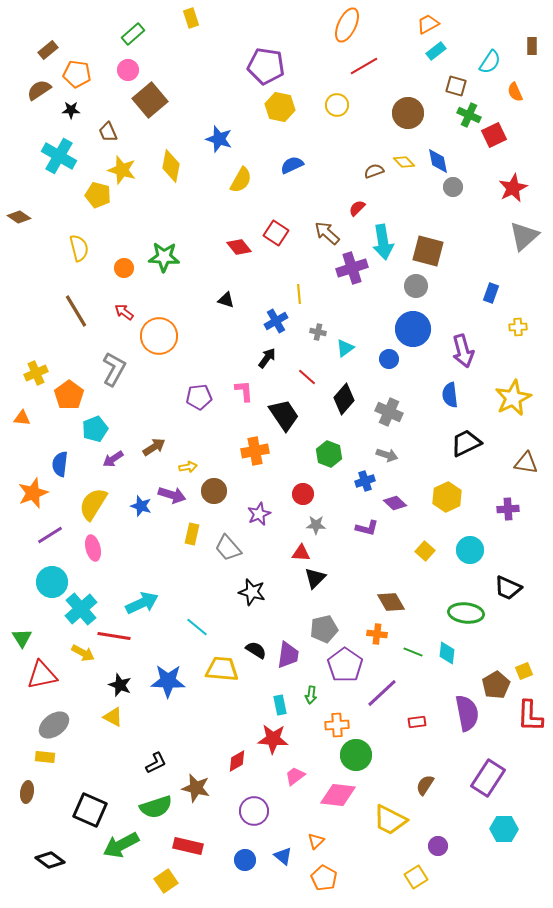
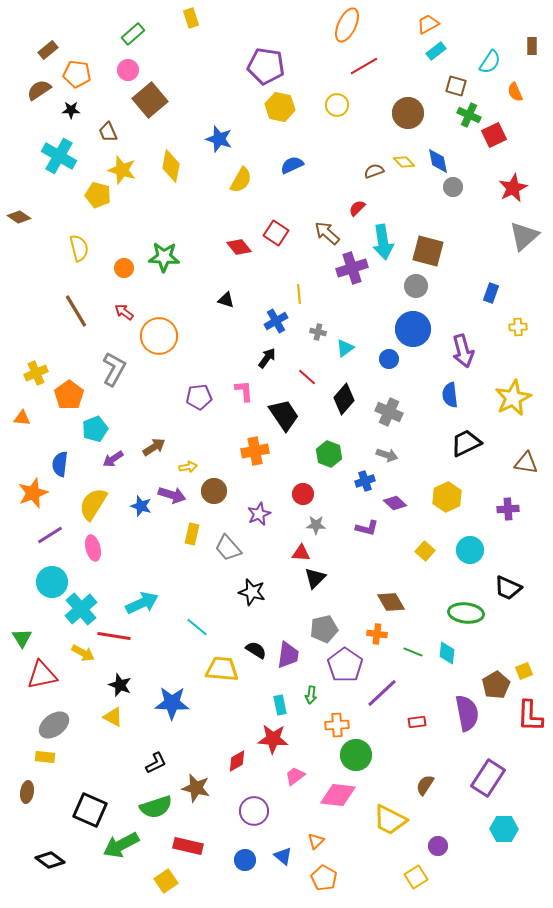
blue star at (168, 681): moved 4 px right, 22 px down
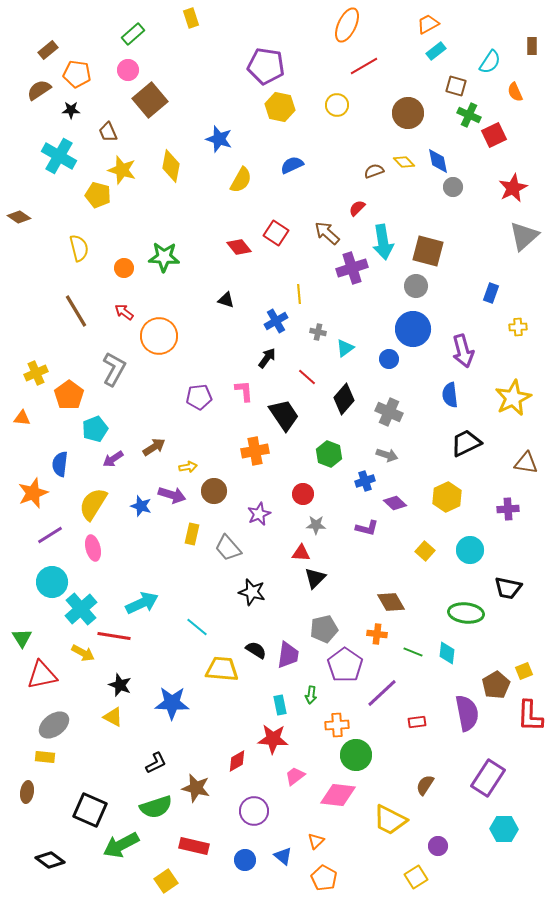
black trapezoid at (508, 588): rotated 12 degrees counterclockwise
red rectangle at (188, 846): moved 6 px right
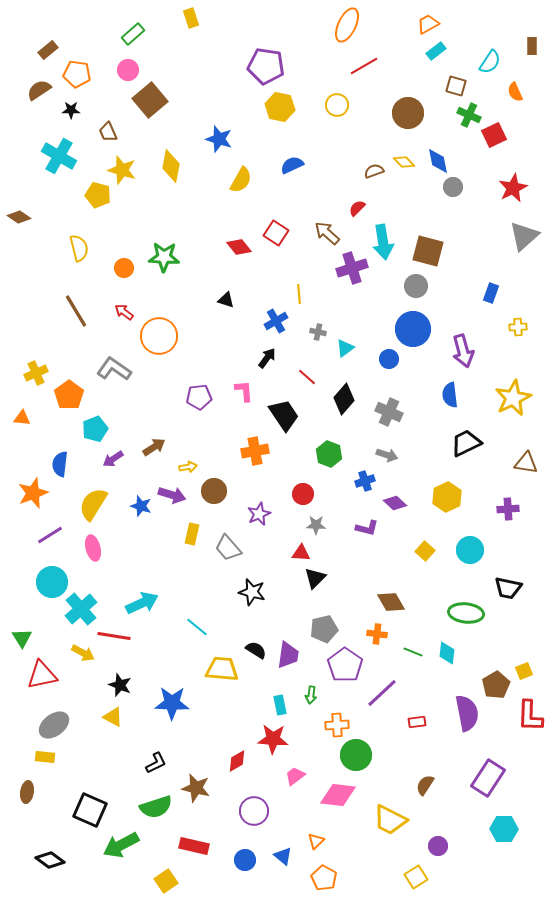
gray L-shape at (114, 369): rotated 84 degrees counterclockwise
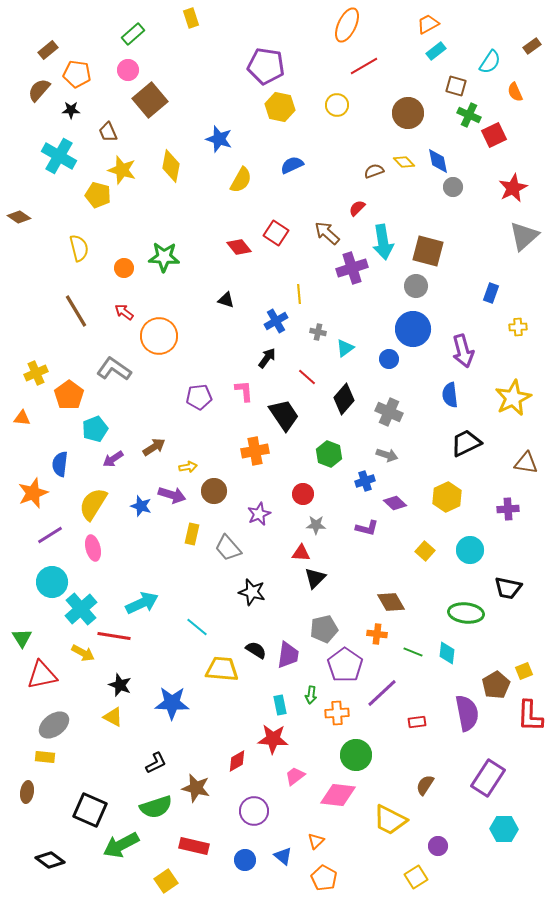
brown rectangle at (532, 46): rotated 54 degrees clockwise
brown semicircle at (39, 90): rotated 15 degrees counterclockwise
orange cross at (337, 725): moved 12 px up
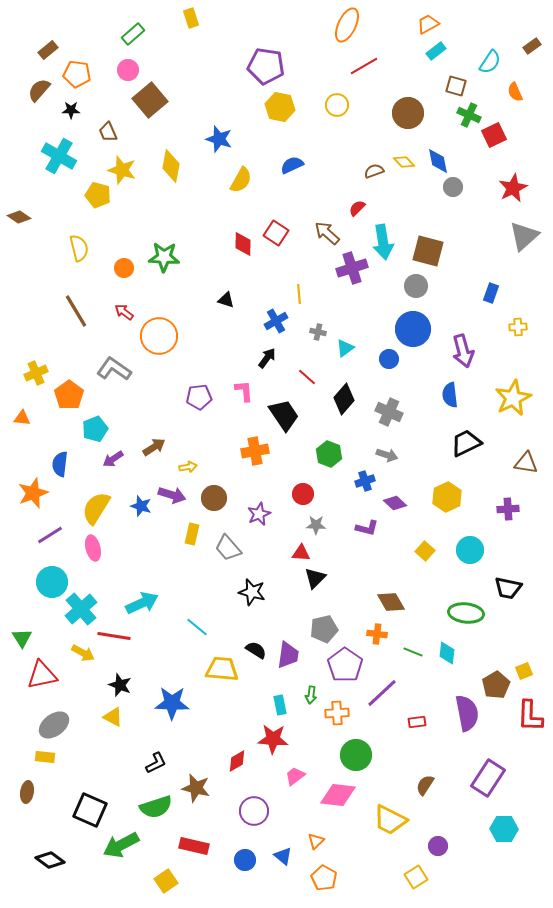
red diamond at (239, 247): moved 4 px right, 3 px up; rotated 40 degrees clockwise
brown circle at (214, 491): moved 7 px down
yellow semicircle at (93, 504): moved 3 px right, 4 px down
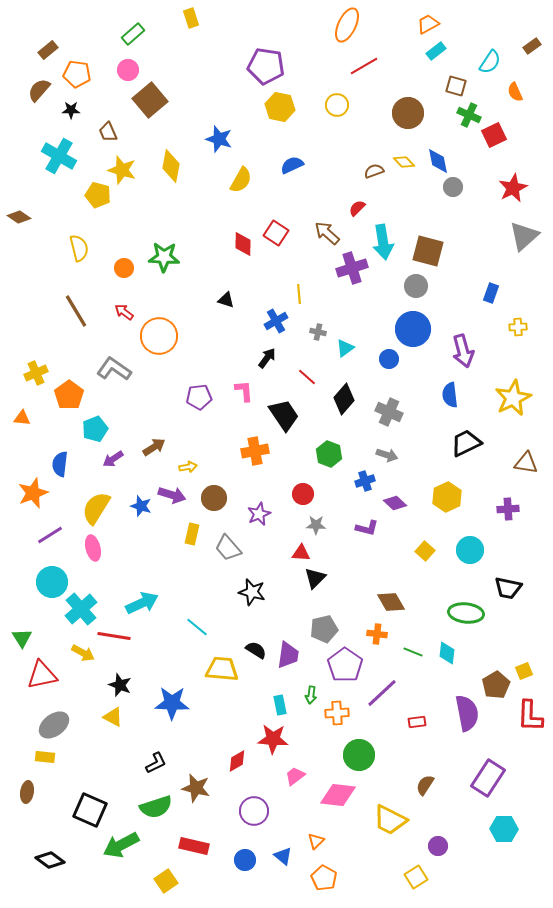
green circle at (356, 755): moved 3 px right
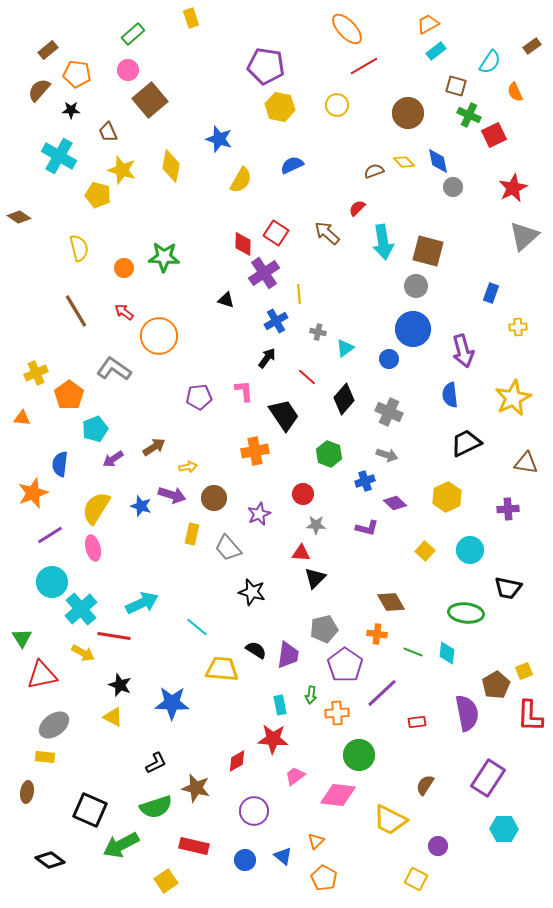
orange ellipse at (347, 25): moved 4 px down; rotated 68 degrees counterclockwise
purple cross at (352, 268): moved 88 px left, 5 px down; rotated 16 degrees counterclockwise
yellow square at (416, 877): moved 2 px down; rotated 30 degrees counterclockwise
